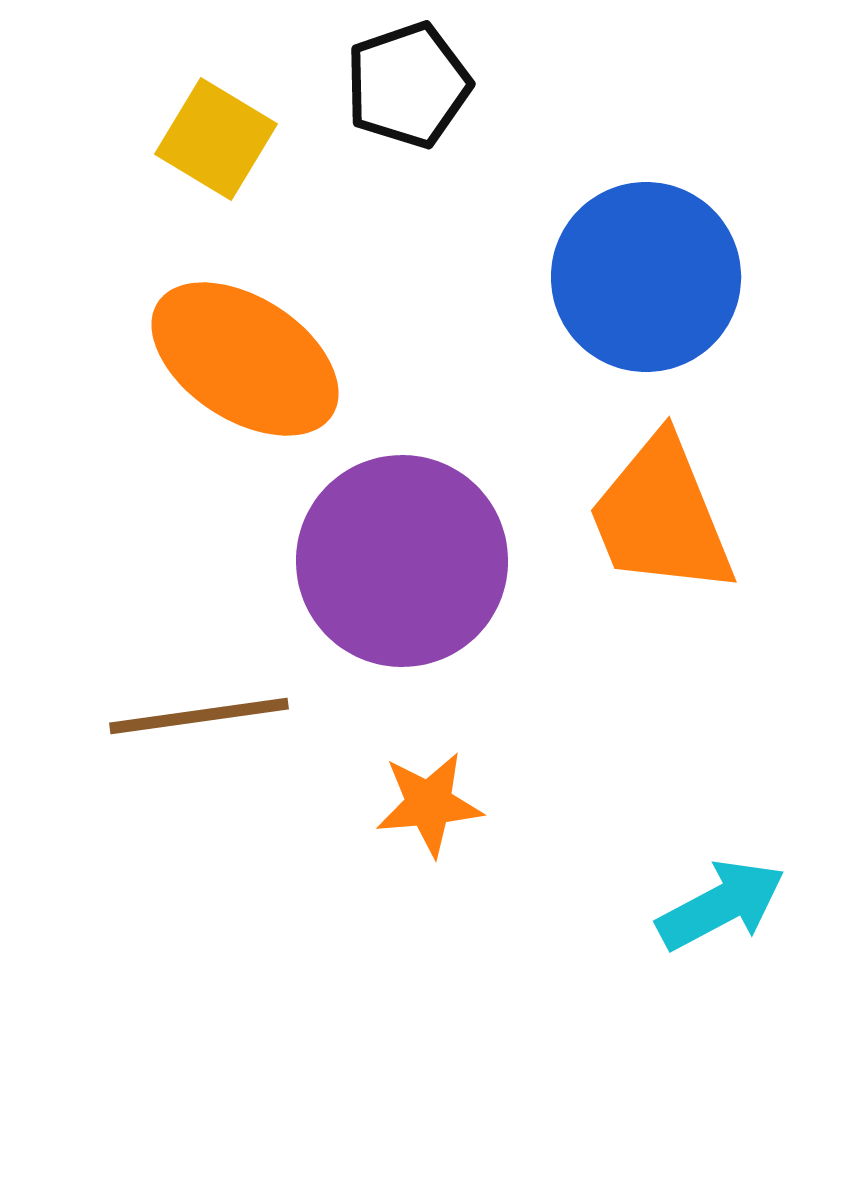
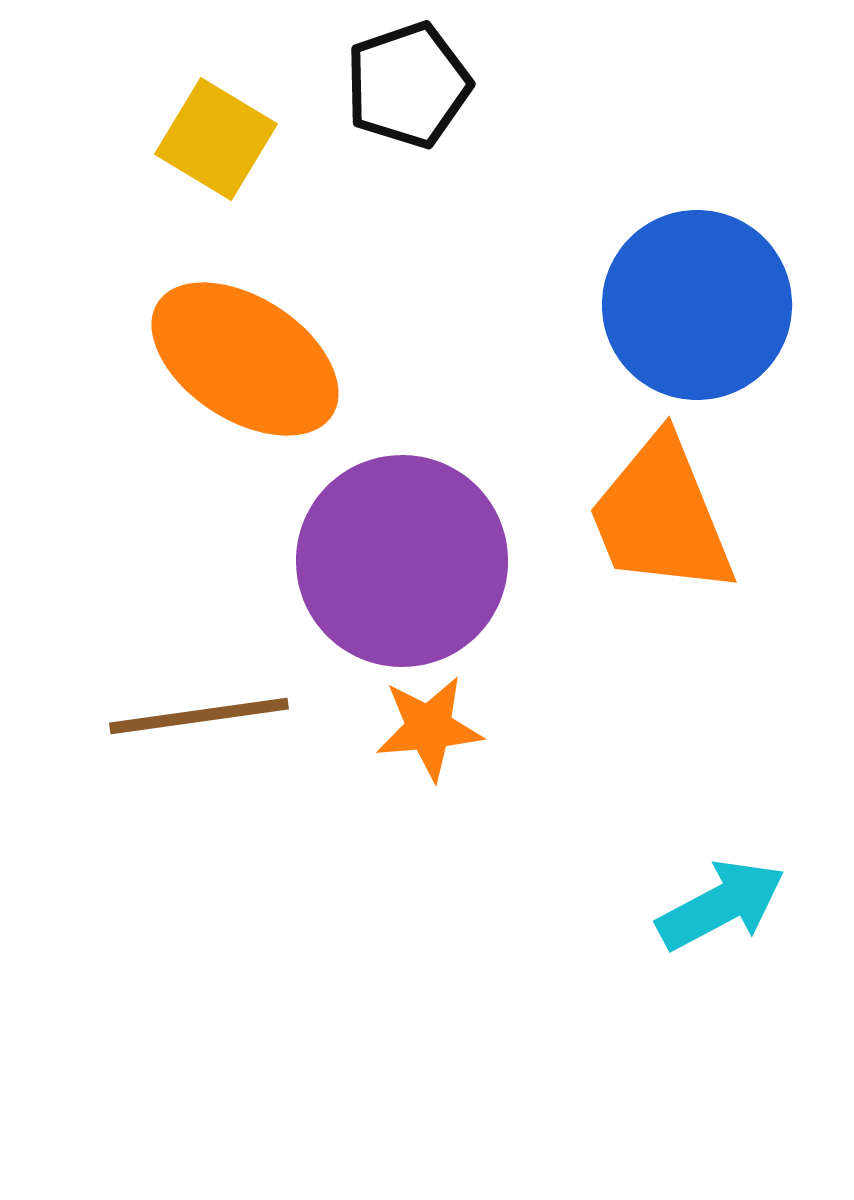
blue circle: moved 51 px right, 28 px down
orange star: moved 76 px up
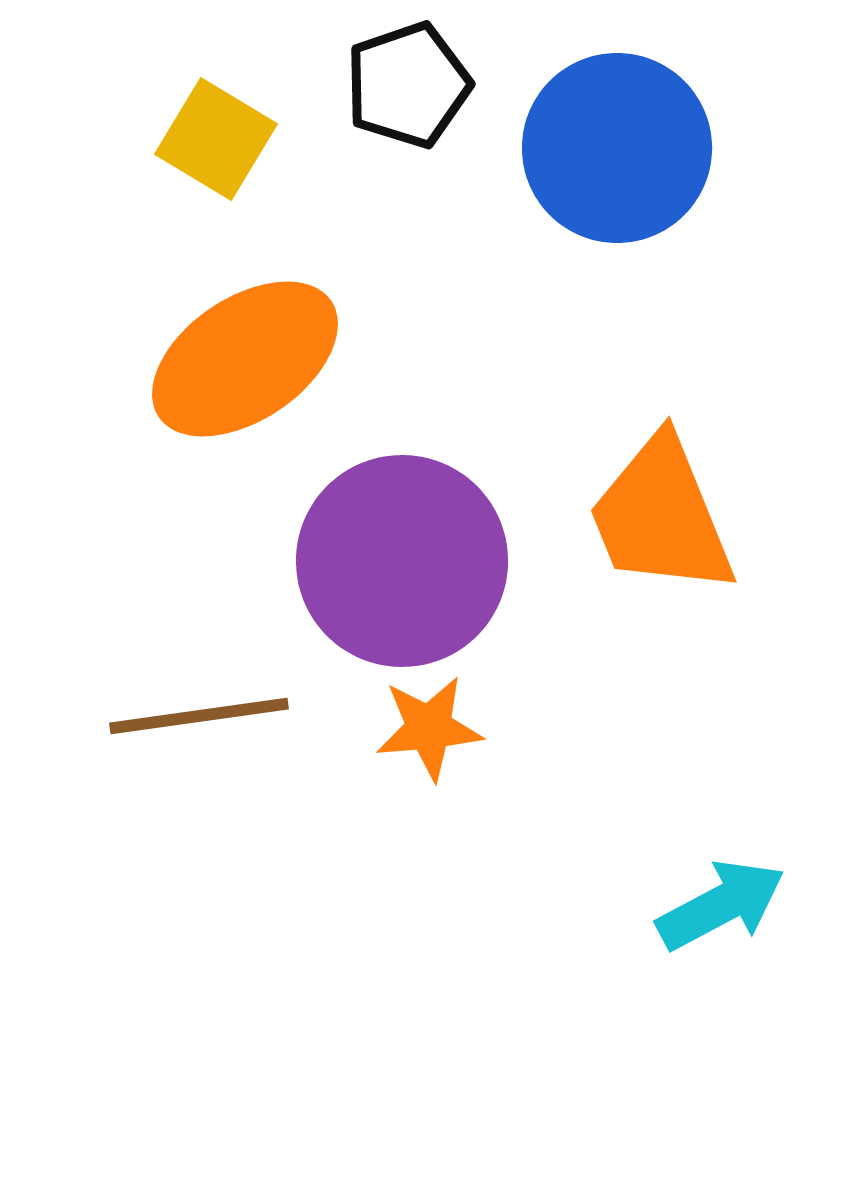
blue circle: moved 80 px left, 157 px up
orange ellipse: rotated 67 degrees counterclockwise
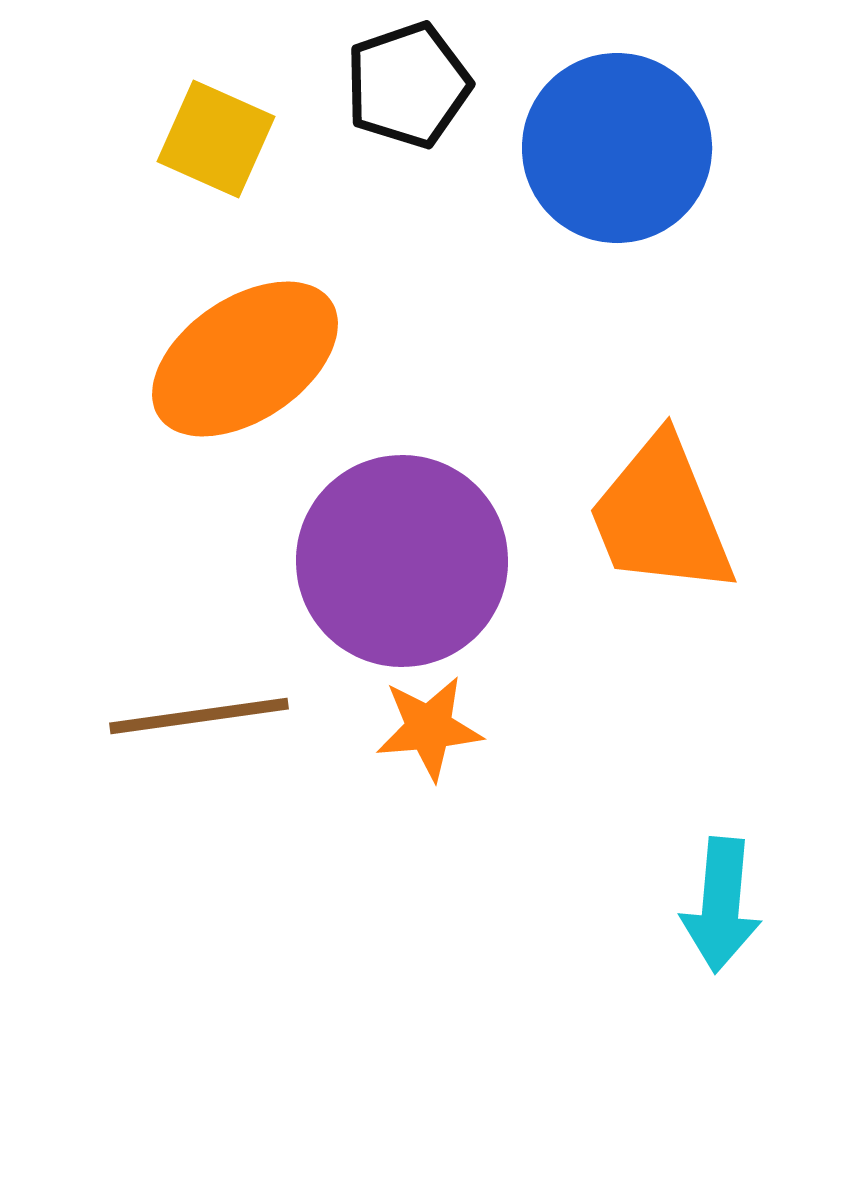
yellow square: rotated 7 degrees counterclockwise
cyan arrow: rotated 123 degrees clockwise
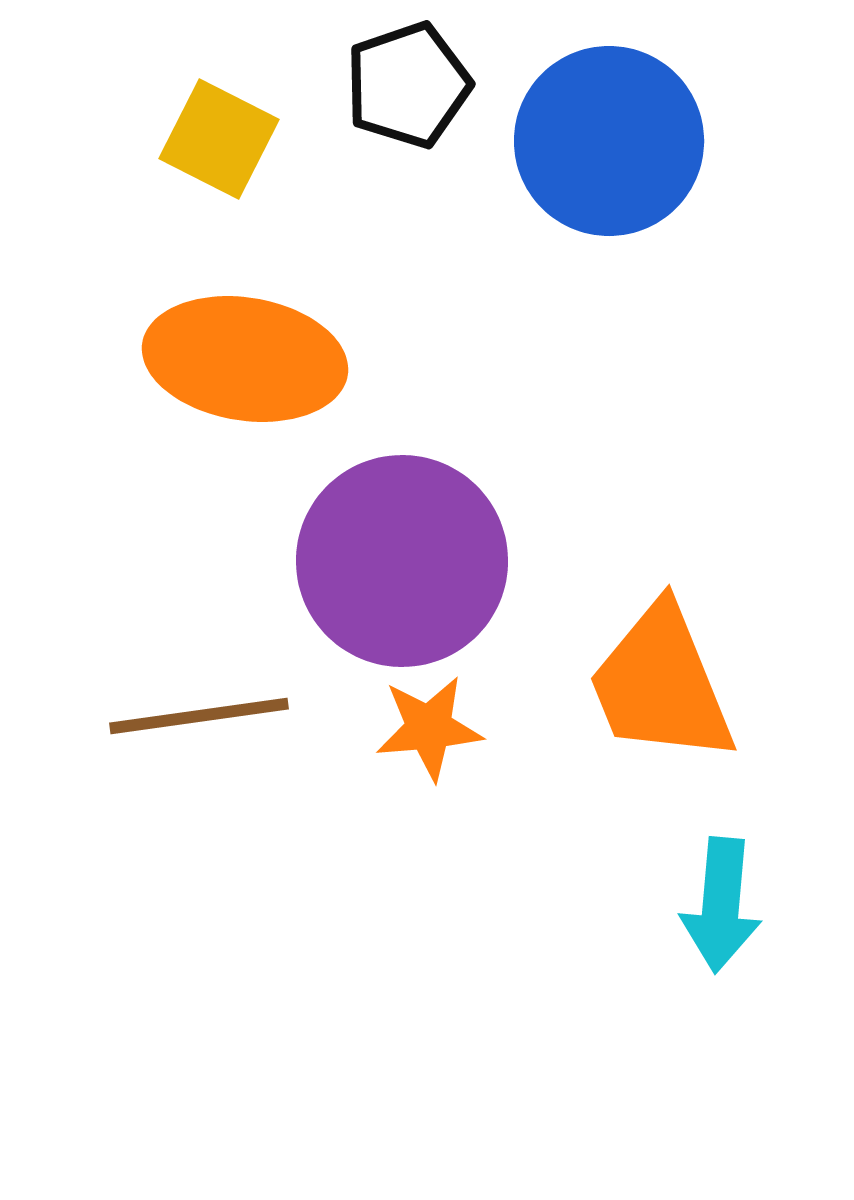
yellow square: moved 3 px right; rotated 3 degrees clockwise
blue circle: moved 8 px left, 7 px up
orange ellipse: rotated 43 degrees clockwise
orange trapezoid: moved 168 px down
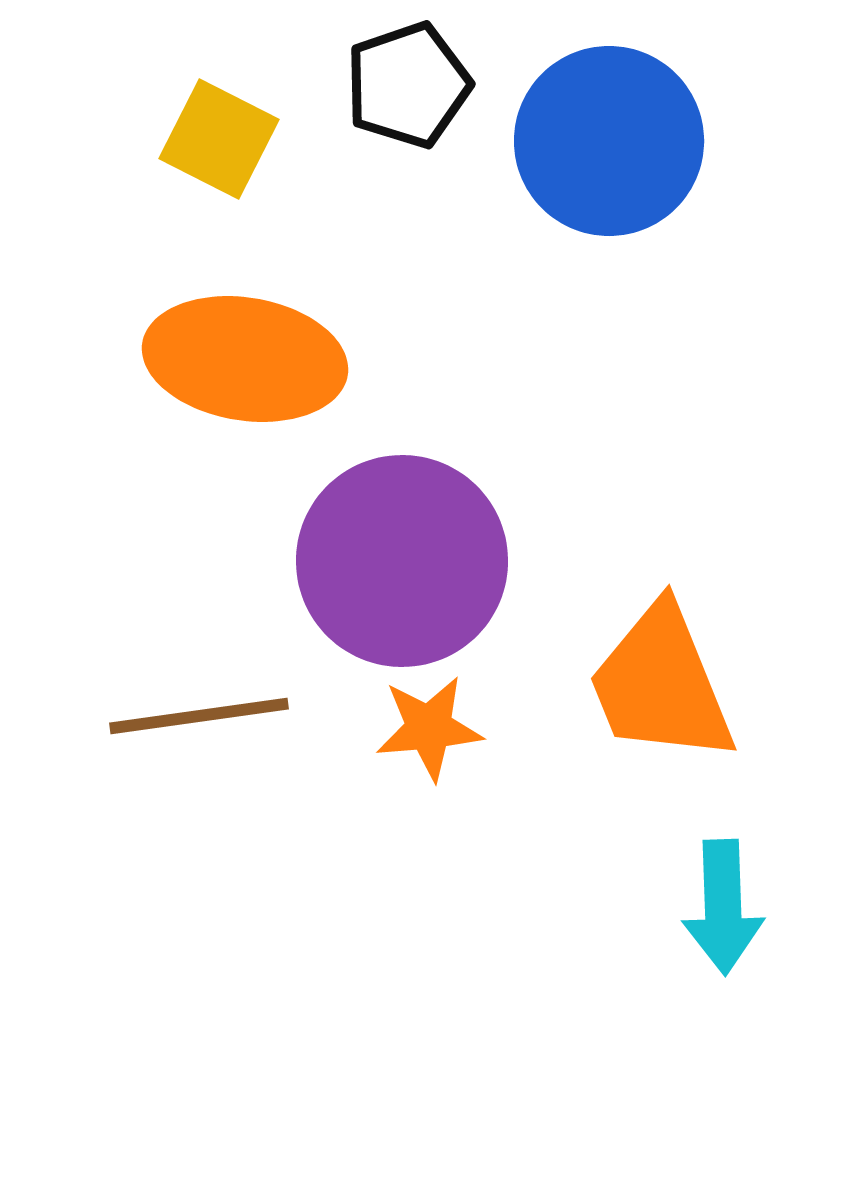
cyan arrow: moved 2 px right, 2 px down; rotated 7 degrees counterclockwise
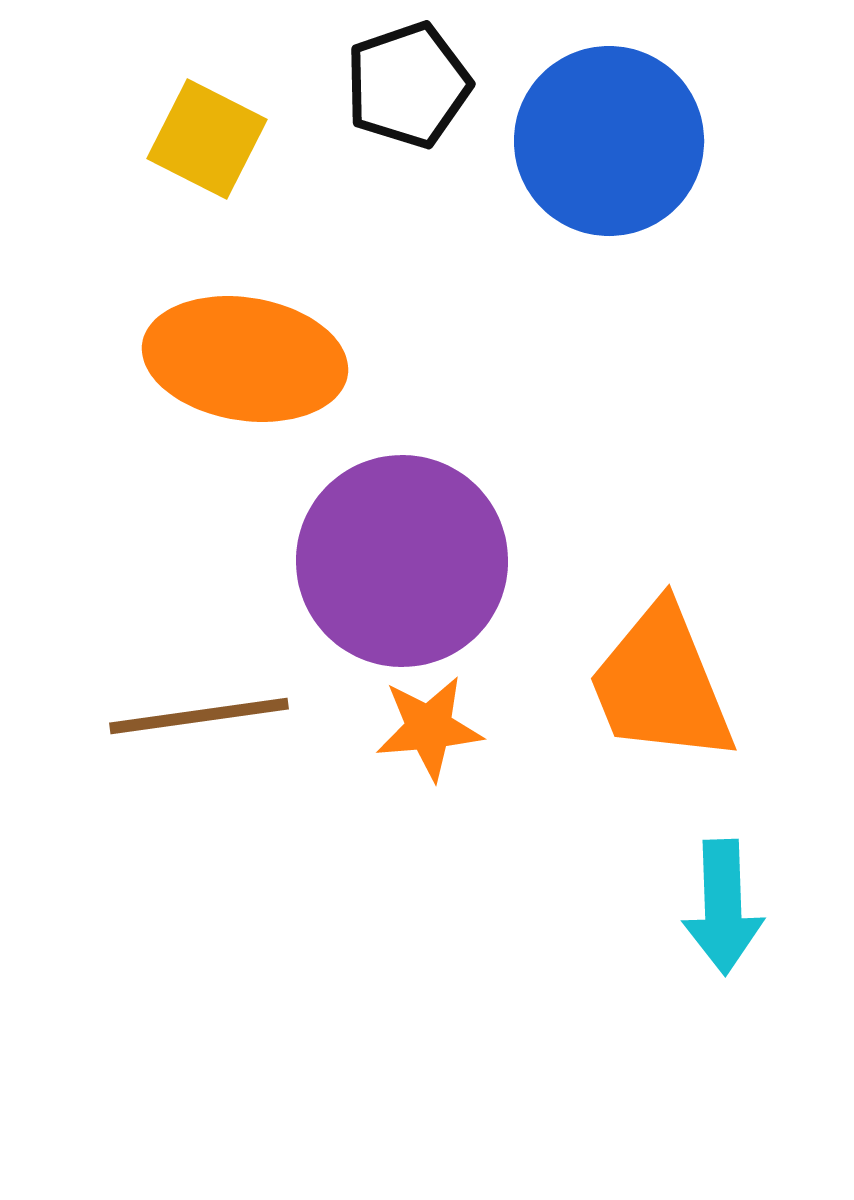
yellow square: moved 12 px left
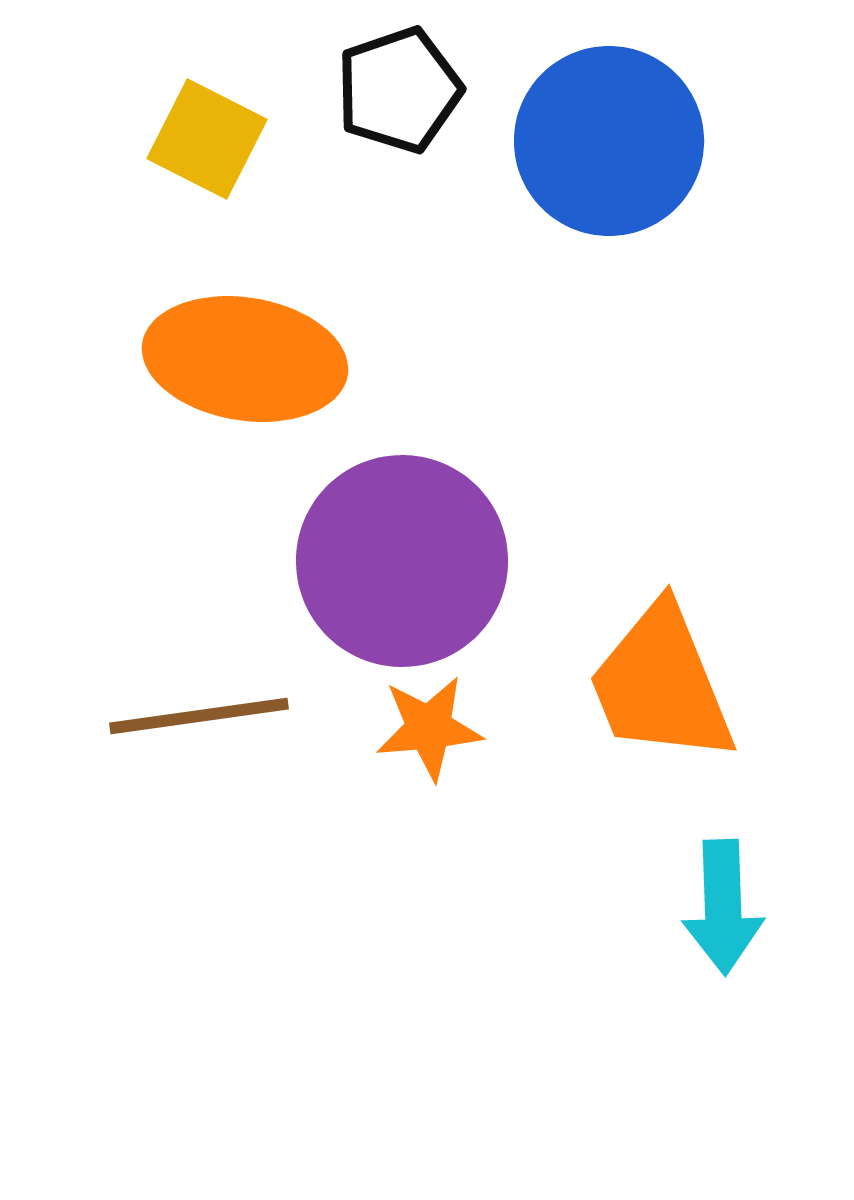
black pentagon: moved 9 px left, 5 px down
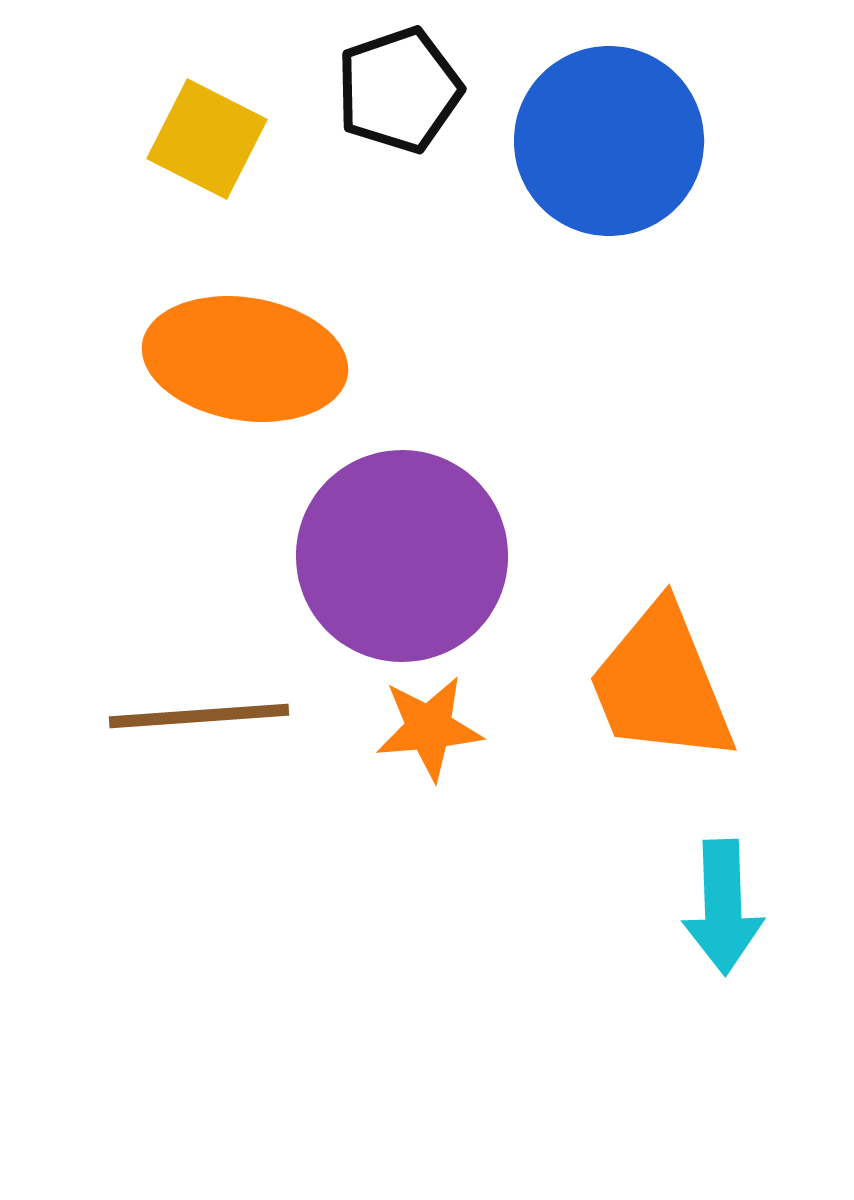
purple circle: moved 5 px up
brown line: rotated 4 degrees clockwise
